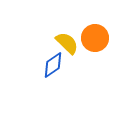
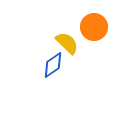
orange circle: moved 1 px left, 11 px up
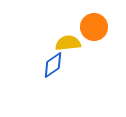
yellow semicircle: moved 1 px right; rotated 50 degrees counterclockwise
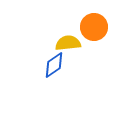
blue diamond: moved 1 px right
